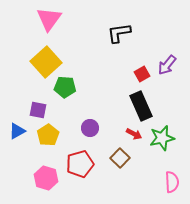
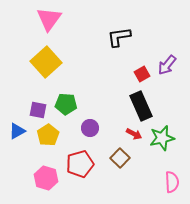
black L-shape: moved 4 px down
green pentagon: moved 1 px right, 17 px down
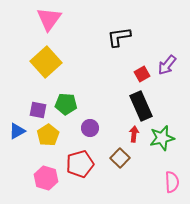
red arrow: rotated 112 degrees counterclockwise
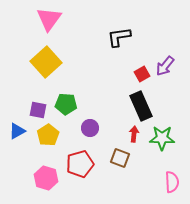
purple arrow: moved 2 px left, 1 px down
green star: rotated 15 degrees clockwise
brown square: rotated 24 degrees counterclockwise
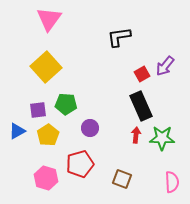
yellow square: moved 5 px down
purple square: rotated 18 degrees counterclockwise
red arrow: moved 2 px right, 1 px down
brown square: moved 2 px right, 21 px down
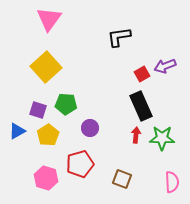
purple arrow: rotated 30 degrees clockwise
purple square: rotated 24 degrees clockwise
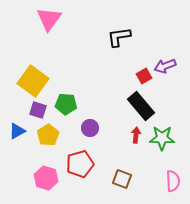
yellow square: moved 13 px left, 14 px down; rotated 12 degrees counterclockwise
red square: moved 2 px right, 2 px down
black rectangle: rotated 16 degrees counterclockwise
pink semicircle: moved 1 px right, 1 px up
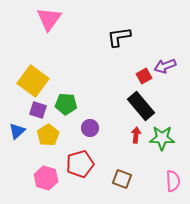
blue triangle: rotated 12 degrees counterclockwise
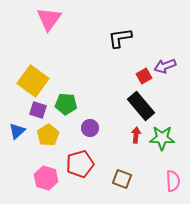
black L-shape: moved 1 px right, 1 px down
